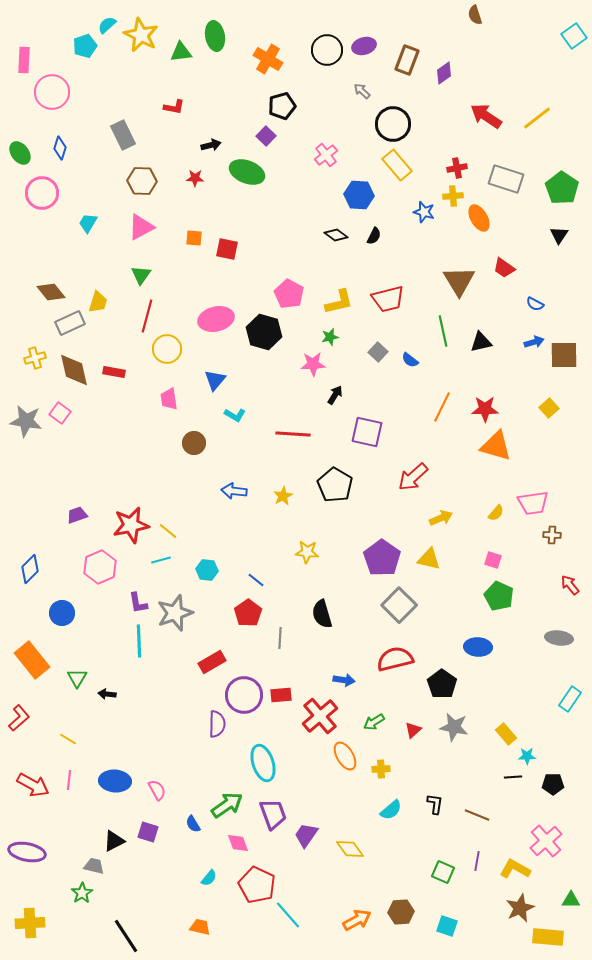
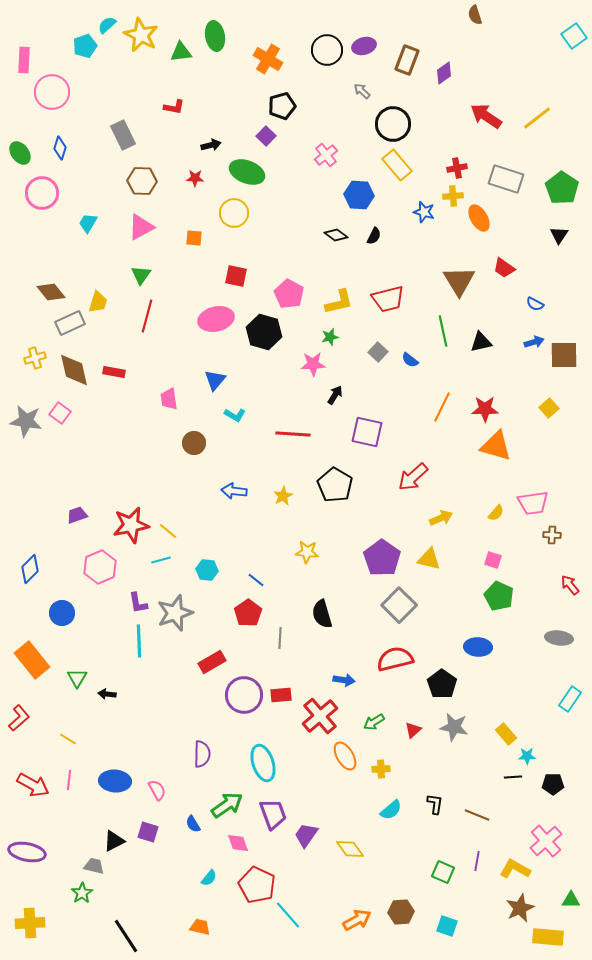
red square at (227, 249): moved 9 px right, 27 px down
yellow circle at (167, 349): moved 67 px right, 136 px up
purple semicircle at (217, 724): moved 15 px left, 30 px down
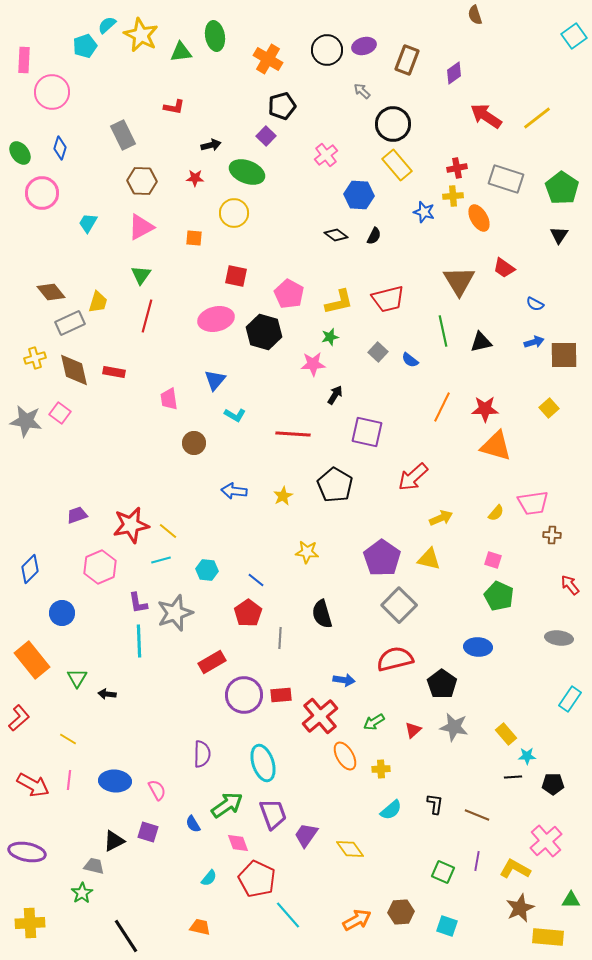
purple diamond at (444, 73): moved 10 px right
red pentagon at (257, 885): moved 6 px up
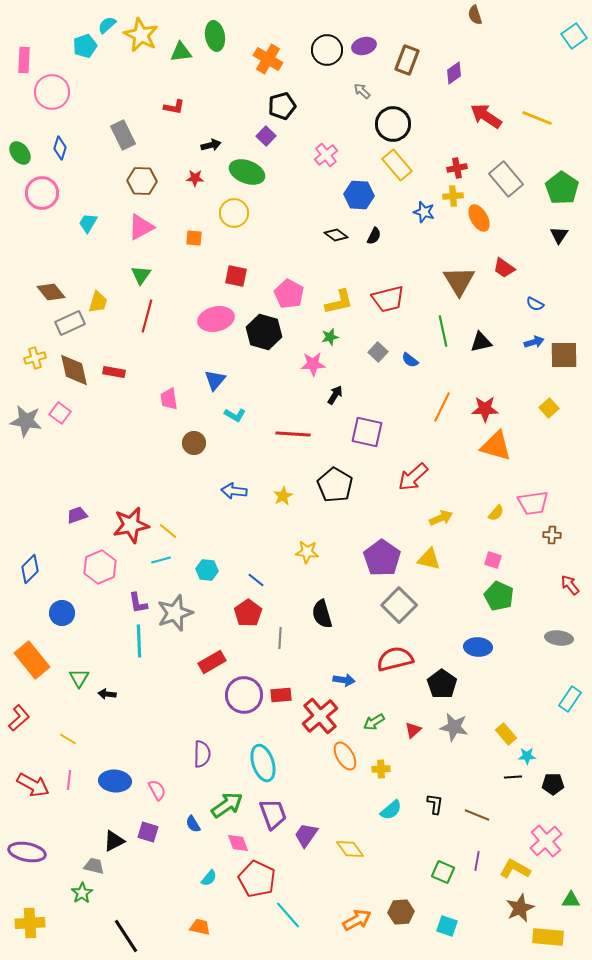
yellow line at (537, 118): rotated 60 degrees clockwise
gray rectangle at (506, 179): rotated 32 degrees clockwise
green triangle at (77, 678): moved 2 px right
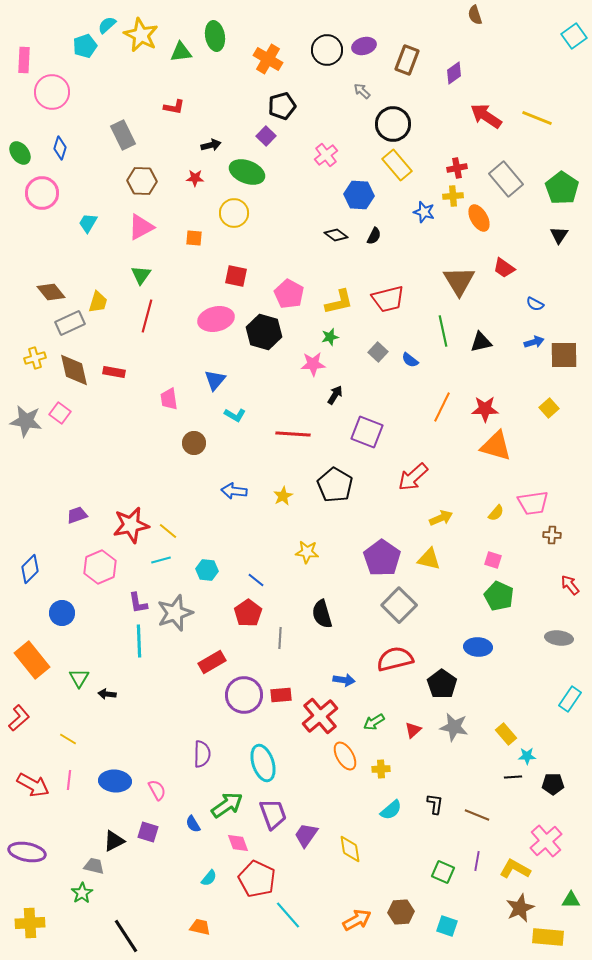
purple square at (367, 432): rotated 8 degrees clockwise
yellow diamond at (350, 849): rotated 28 degrees clockwise
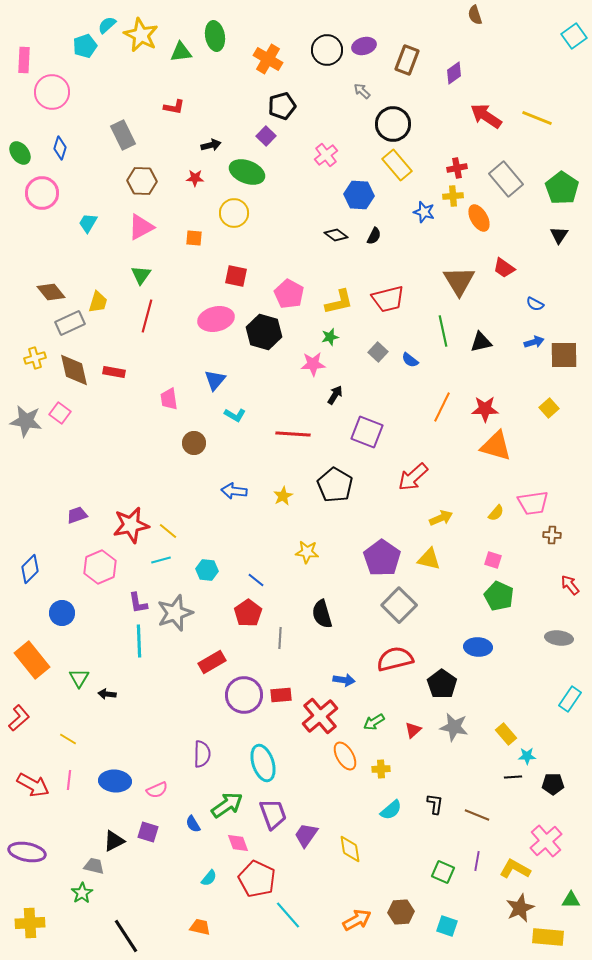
pink semicircle at (157, 790): rotated 95 degrees clockwise
